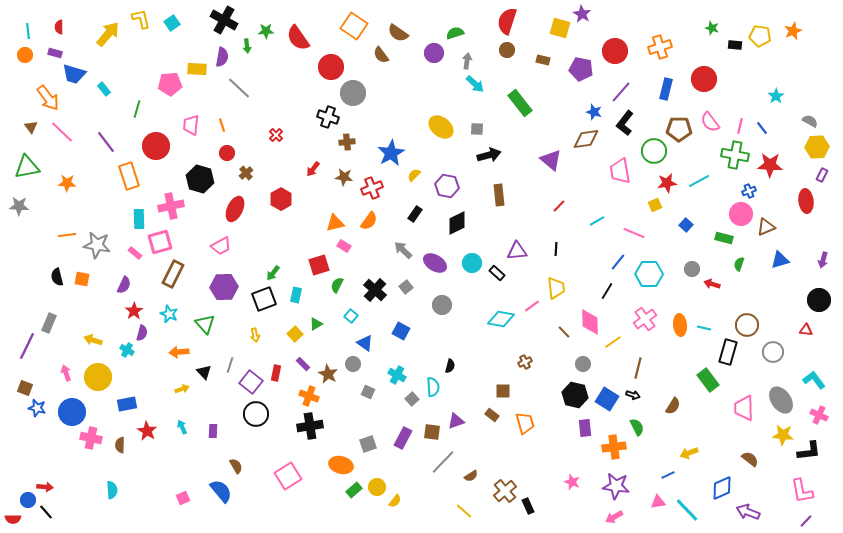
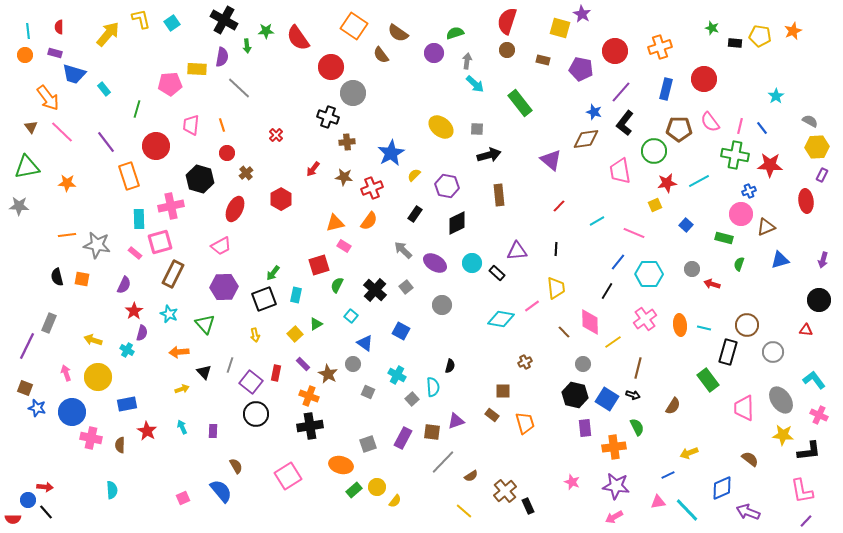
black rectangle at (735, 45): moved 2 px up
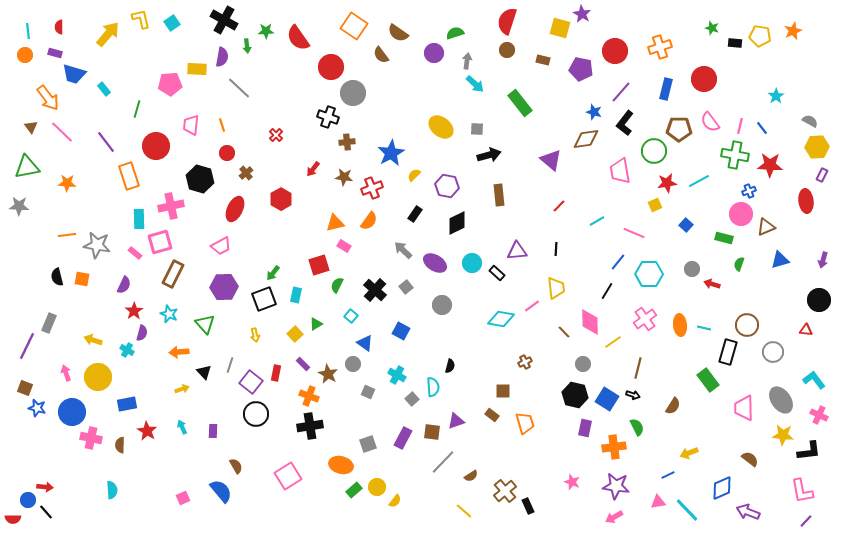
purple rectangle at (585, 428): rotated 18 degrees clockwise
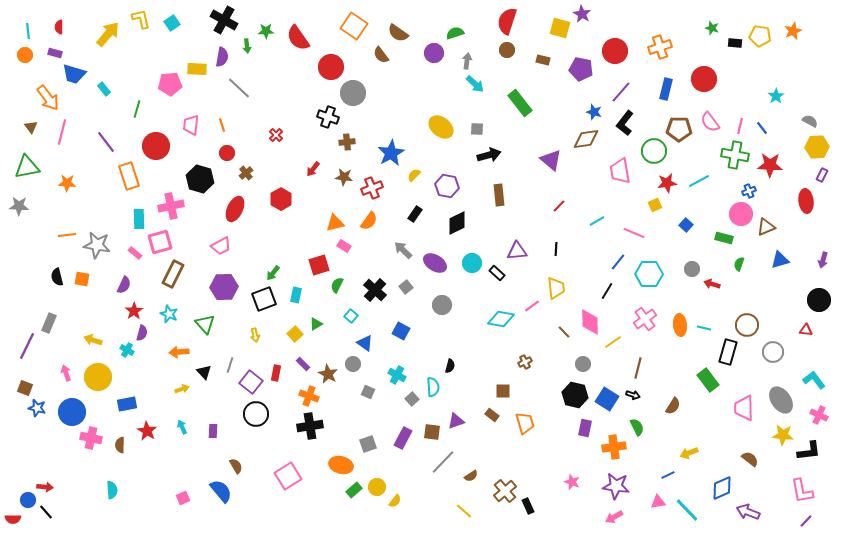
pink line at (62, 132): rotated 60 degrees clockwise
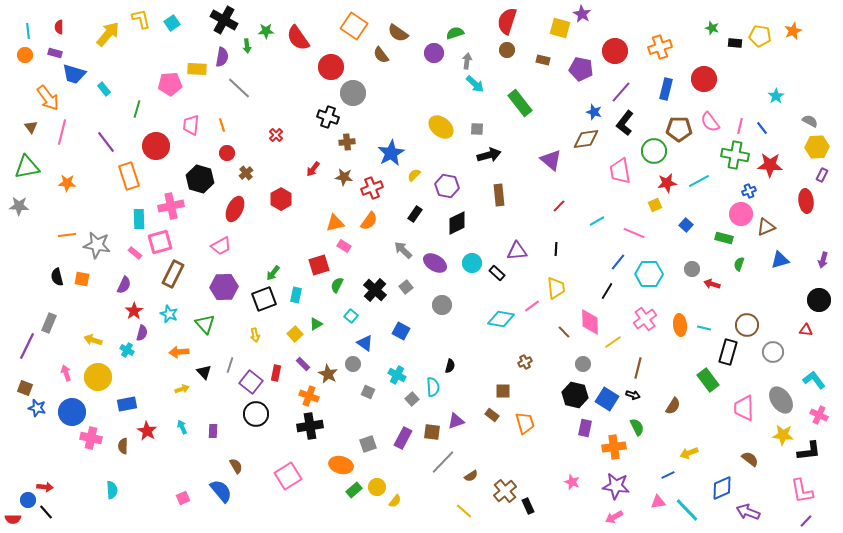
brown semicircle at (120, 445): moved 3 px right, 1 px down
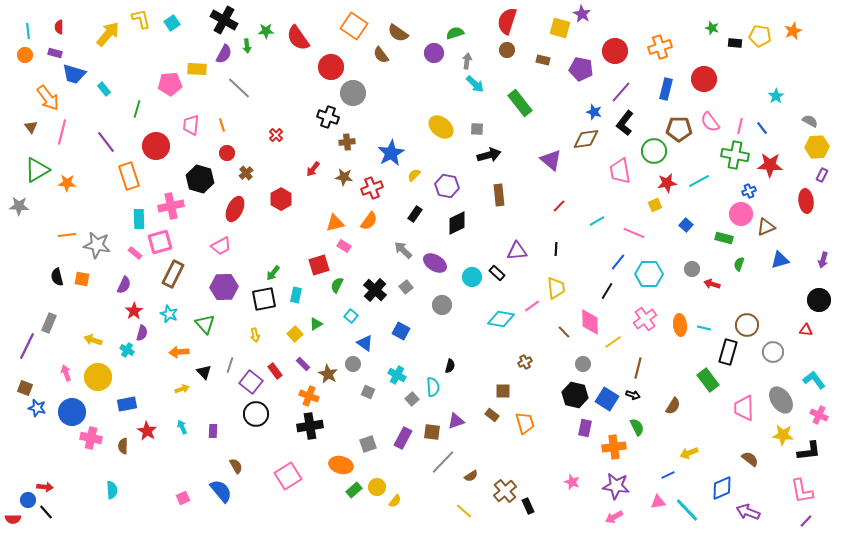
purple semicircle at (222, 57): moved 2 px right, 3 px up; rotated 18 degrees clockwise
green triangle at (27, 167): moved 10 px right, 3 px down; rotated 20 degrees counterclockwise
cyan circle at (472, 263): moved 14 px down
black square at (264, 299): rotated 10 degrees clockwise
red rectangle at (276, 373): moved 1 px left, 2 px up; rotated 49 degrees counterclockwise
